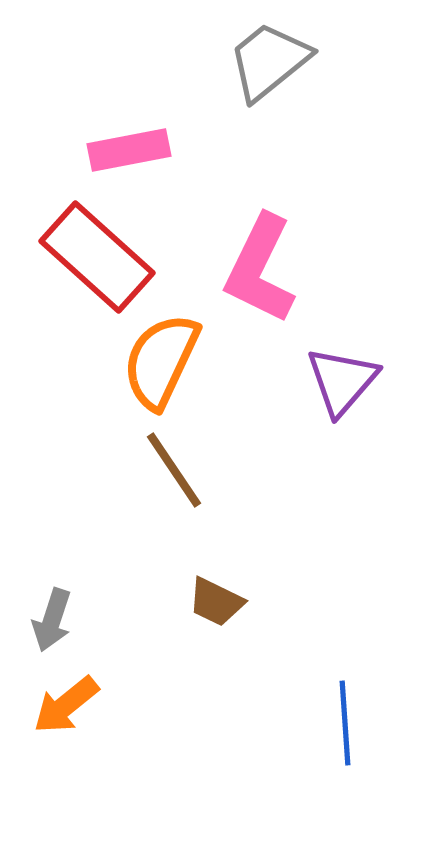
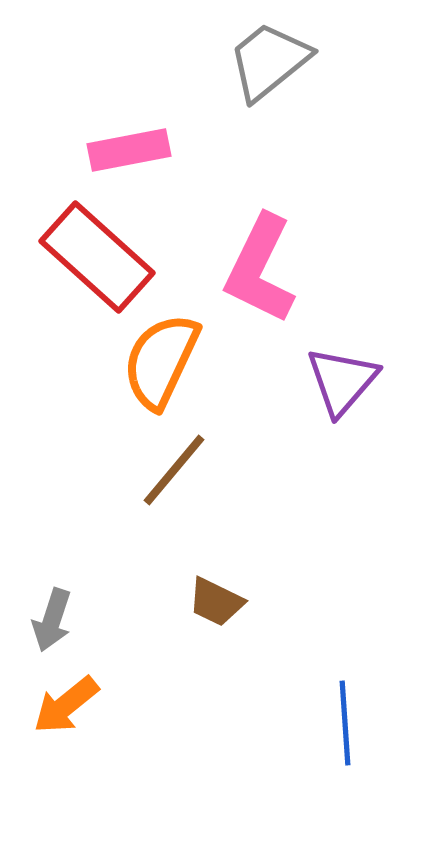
brown line: rotated 74 degrees clockwise
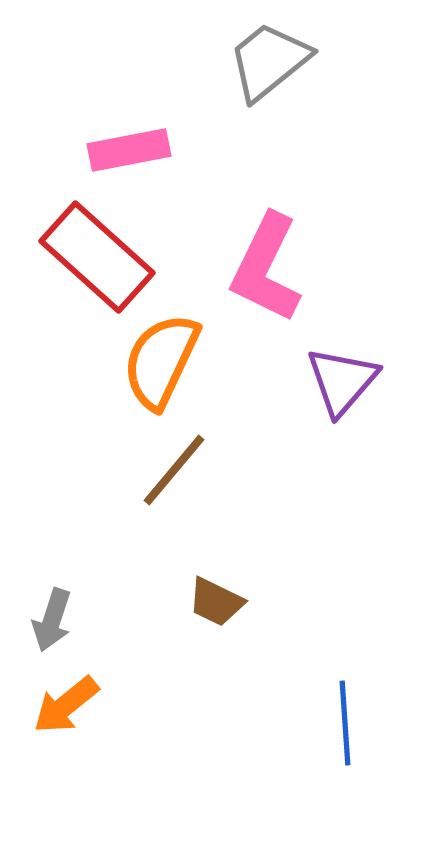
pink L-shape: moved 6 px right, 1 px up
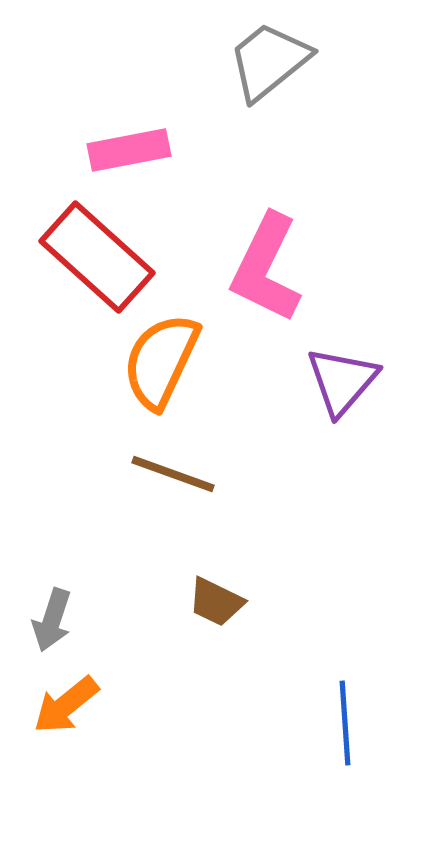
brown line: moved 1 px left, 4 px down; rotated 70 degrees clockwise
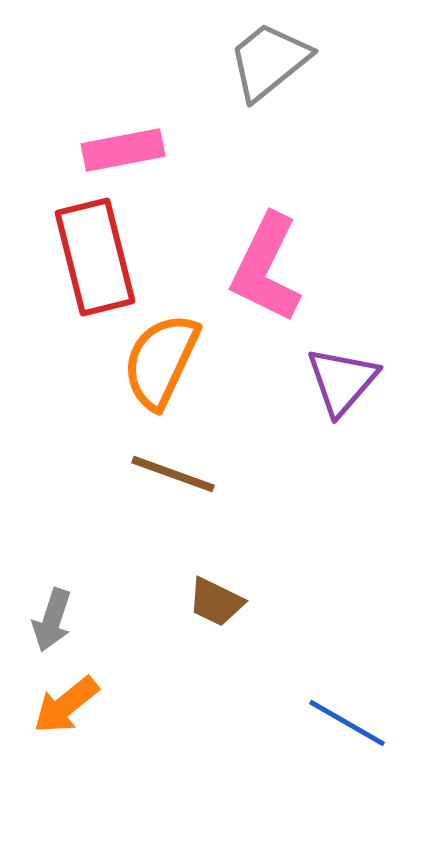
pink rectangle: moved 6 px left
red rectangle: moved 2 px left; rotated 34 degrees clockwise
blue line: moved 2 px right; rotated 56 degrees counterclockwise
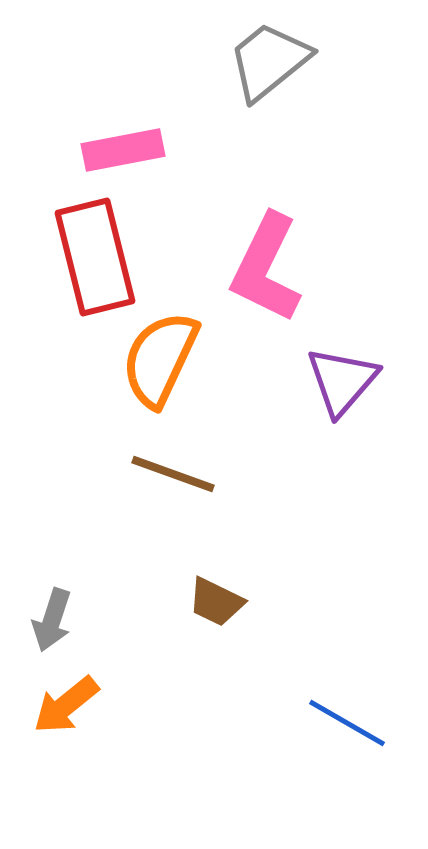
orange semicircle: moved 1 px left, 2 px up
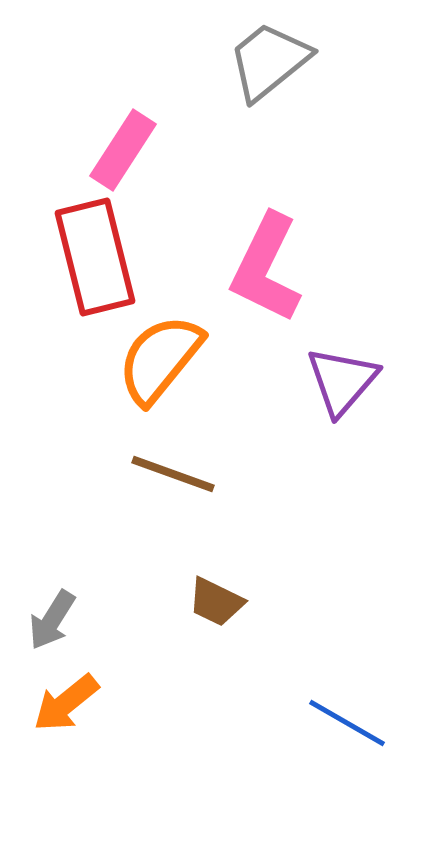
pink rectangle: rotated 46 degrees counterclockwise
orange semicircle: rotated 14 degrees clockwise
gray arrow: rotated 14 degrees clockwise
orange arrow: moved 2 px up
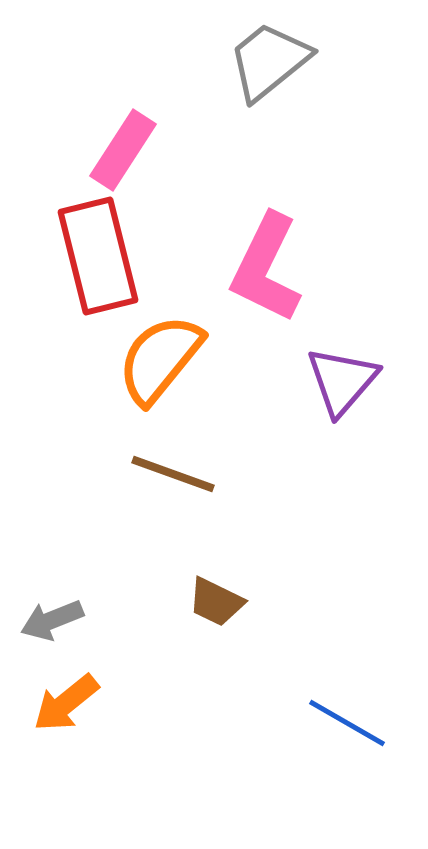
red rectangle: moved 3 px right, 1 px up
gray arrow: rotated 36 degrees clockwise
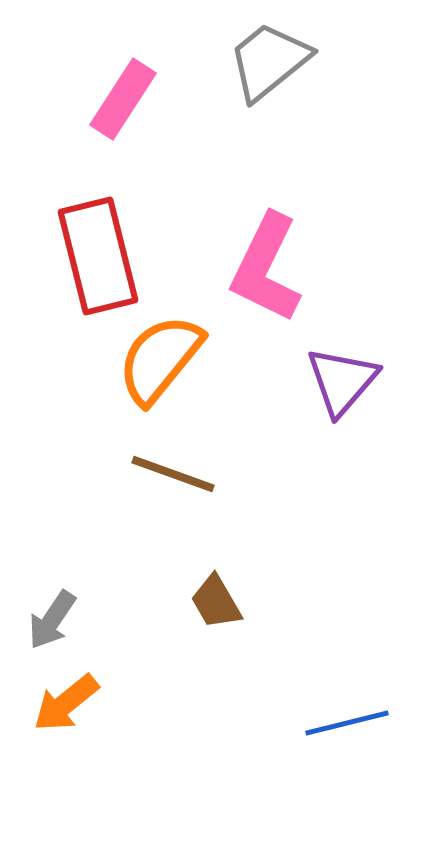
pink rectangle: moved 51 px up
brown trapezoid: rotated 34 degrees clockwise
gray arrow: rotated 34 degrees counterclockwise
blue line: rotated 44 degrees counterclockwise
